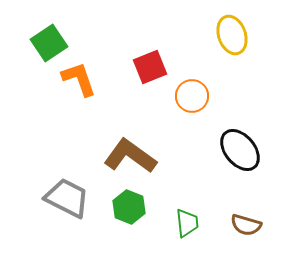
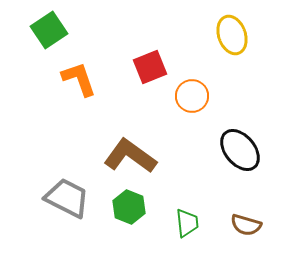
green square: moved 13 px up
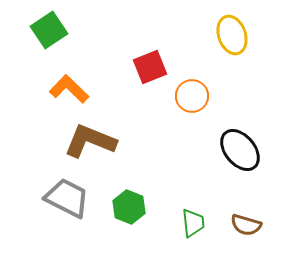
orange L-shape: moved 10 px left, 10 px down; rotated 27 degrees counterclockwise
brown L-shape: moved 40 px left, 15 px up; rotated 14 degrees counterclockwise
green trapezoid: moved 6 px right
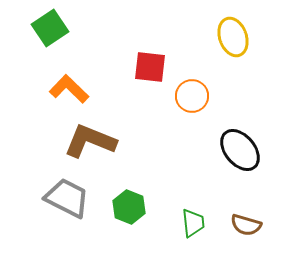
green square: moved 1 px right, 2 px up
yellow ellipse: moved 1 px right, 2 px down
red square: rotated 28 degrees clockwise
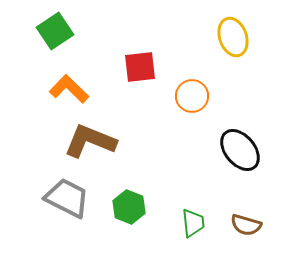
green square: moved 5 px right, 3 px down
red square: moved 10 px left; rotated 12 degrees counterclockwise
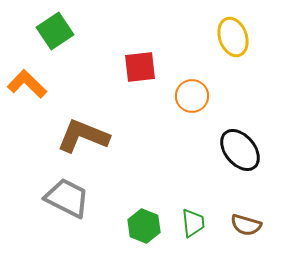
orange L-shape: moved 42 px left, 5 px up
brown L-shape: moved 7 px left, 5 px up
green hexagon: moved 15 px right, 19 px down
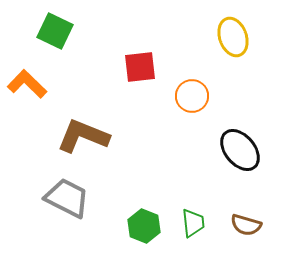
green square: rotated 30 degrees counterclockwise
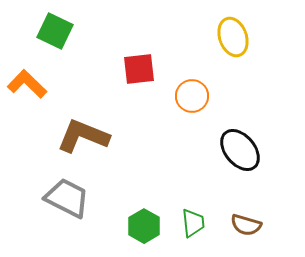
red square: moved 1 px left, 2 px down
green hexagon: rotated 8 degrees clockwise
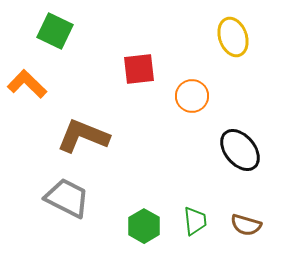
green trapezoid: moved 2 px right, 2 px up
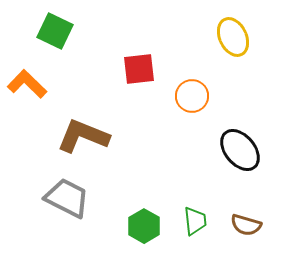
yellow ellipse: rotated 6 degrees counterclockwise
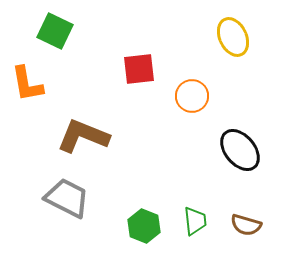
orange L-shape: rotated 144 degrees counterclockwise
green hexagon: rotated 8 degrees counterclockwise
